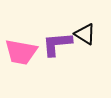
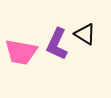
purple L-shape: rotated 60 degrees counterclockwise
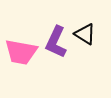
purple L-shape: moved 1 px left, 2 px up
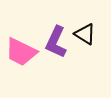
pink trapezoid: rotated 16 degrees clockwise
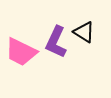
black triangle: moved 1 px left, 2 px up
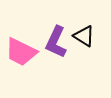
black triangle: moved 4 px down
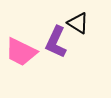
black triangle: moved 6 px left, 13 px up
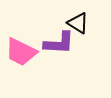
purple L-shape: moved 3 px right, 1 px down; rotated 112 degrees counterclockwise
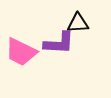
black triangle: rotated 35 degrees counterclockwise
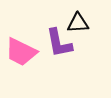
purple L-shape: rotated 76 degrees clockwise
